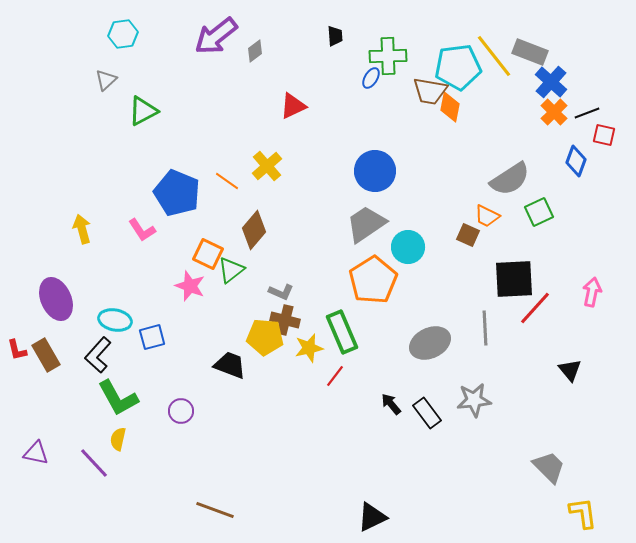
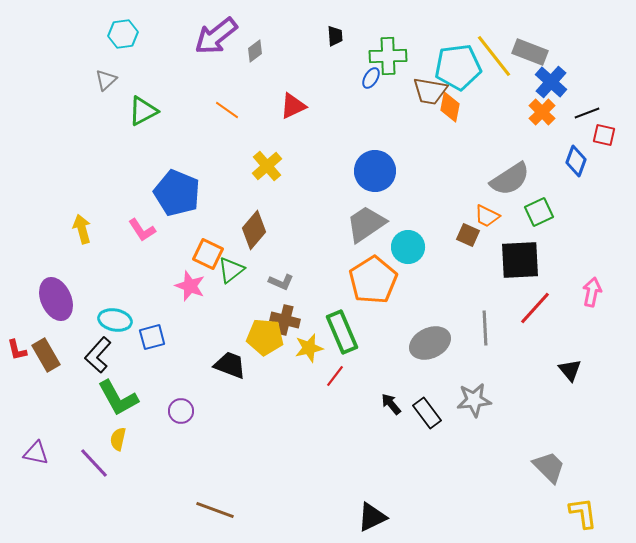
orange cross at (554, 112): moved 12 px left
orange line at (227, 181): moved 71 px up
black square at (514, 279): moved 6 px right, 19 px up
gray L-shape at (281, 292): moved 10 px up
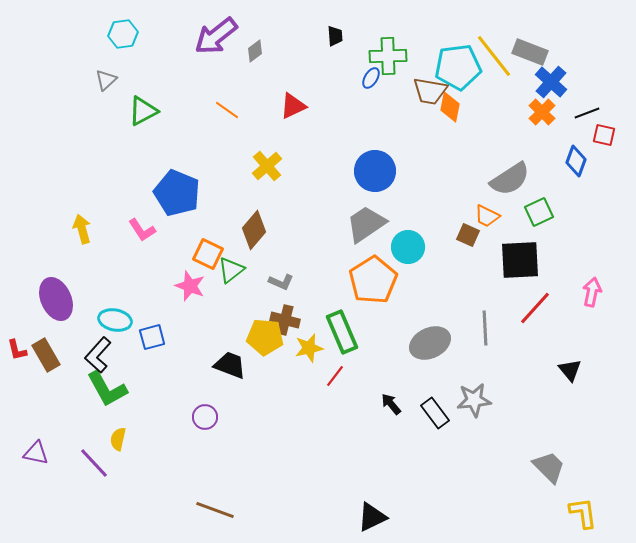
green L-shape at (118, 398): moved 11 px left, 9 px up
purple circle at (181, 411): moved 24 px right, 6 px down
black rectangle at (427, 413): moved 8 px right
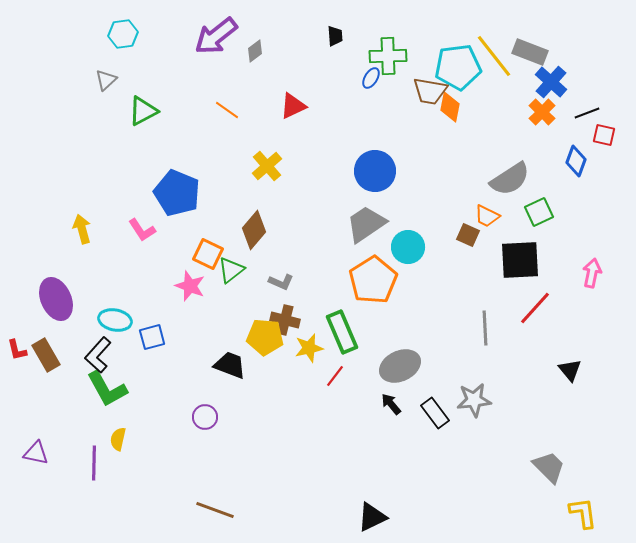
pink arrow at (592, 292): moved 19 px up
gray ellipse at (430, 343): moved 30 px left, 23 px down
purple line at (94, 463): rotated 44 degrees clockwise
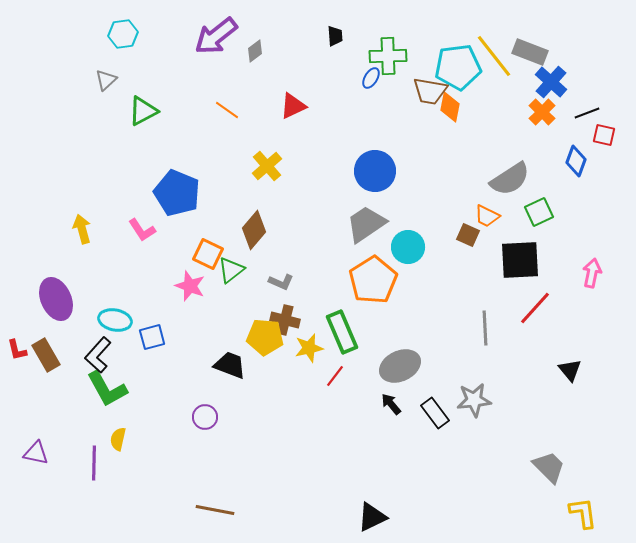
brown line at (215, 510): rotated 9 degrees counterclockwise
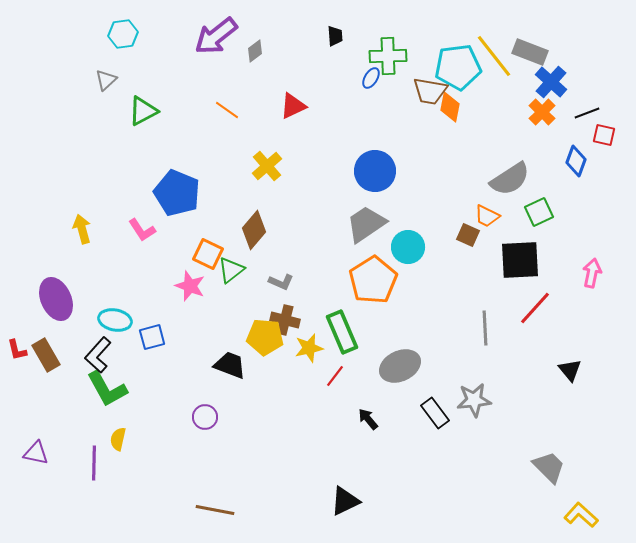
black arrow at (391, 404): moved 23 px left, 15 px down
yellow L-shape at (583, 513): moved 2 px left, 2 px down; rotated 40 degrees counterclockwise
black triangle at (372, 517): moved 27 px left, 16 px up
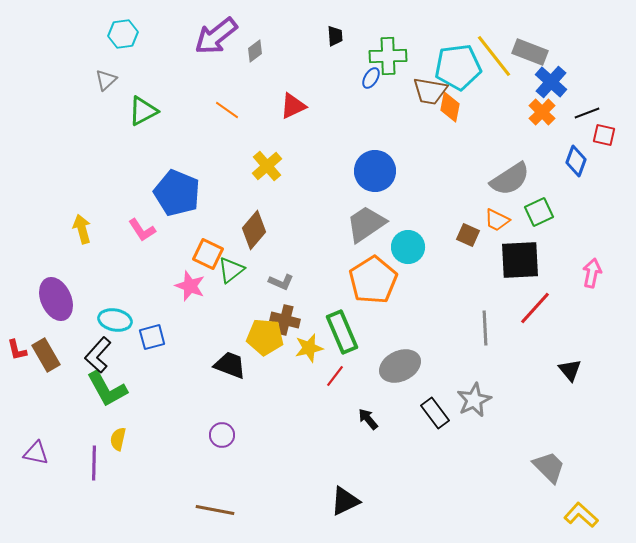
orange trapezoid at (487, 216): moved 10 px right, 4 px down
gray star at (474, 400): rotated 20 degrees counterclockwise
purple circle at (205, 417): moved 17 px right, 18 px down
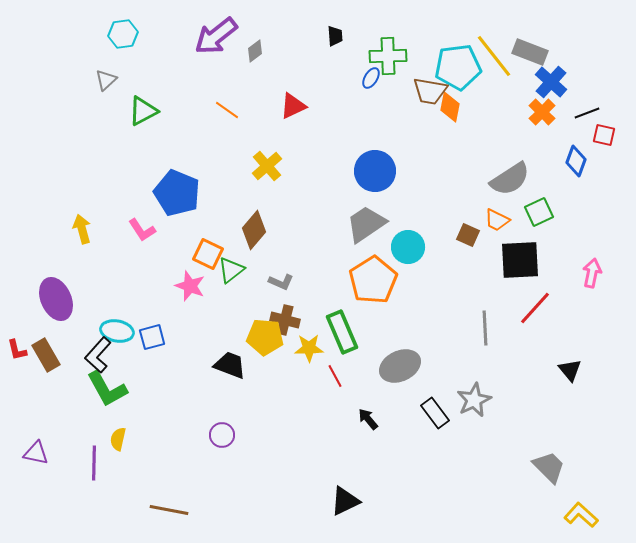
cyan ellipse at (115, 320): moved 2 px right, 11 px down
yellow star at (309, 348): rotated 12 degrees clockwise
red line at (335, 376): rotated 65 degrees counterclockwise
brown line at (215, 510): moved 46 px left
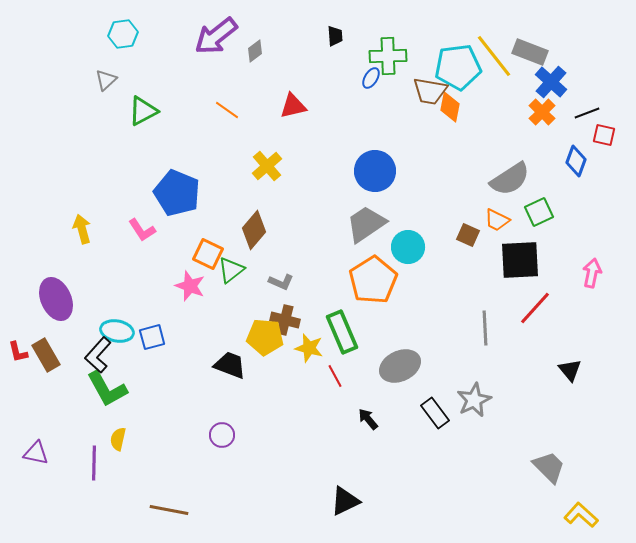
red triangle at (293, 106): rotated 12 degrees clockwise
yellow star at (309, 348): rotated 16 degrees clockwise
red L-shape at (17, 350): moved 1 px right, 2 px down
